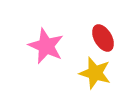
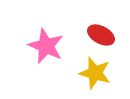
red ellipse: moved 2 px left, 3 px up; rotated 32 degrees counterclockwise
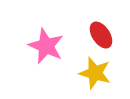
red ellipse: rotated 28 degrees clockwise
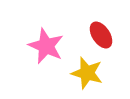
yellow star: moved 8 px left
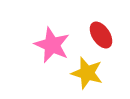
pink star: moved 6 px right, 1 px up
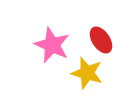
red ellipse: moved 5 px down
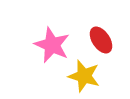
yellow star: moved 3 px left, 3 px down
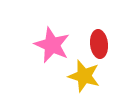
red ellipse: moved 2 px left, 4 px down; rotated 28 degrees clockwise
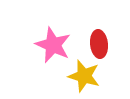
pink star: moved 1 px right
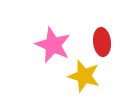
red ellipse: moved 3 px right, 2 px up
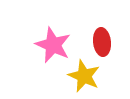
yellow star: rotated 8 degrees clockwise
